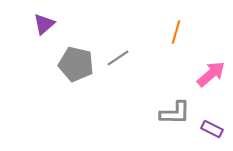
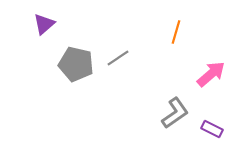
gray L-shape: rotated 36 degrees counterclockwise
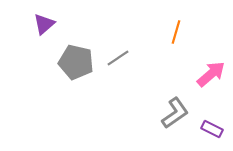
gray pentagon: moved 2 px up
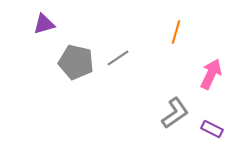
purple triangle: rotated 25 degrees clockwise
pink arrow: rotated 24 degrees counterclockwise
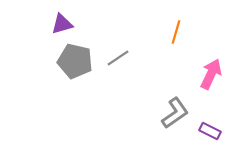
purple triangle: moved 18 px right
gray pentagon: moved 1 px left, 1 px up
purple rectangle: moved 2 px left, 2 px down
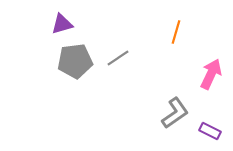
gray pentagon: rotated 20 degrees counterclockwise
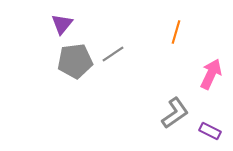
purple triangle: rotated 35 degrees counterclockwise
gray line: moved 5 px left, 4 px up
